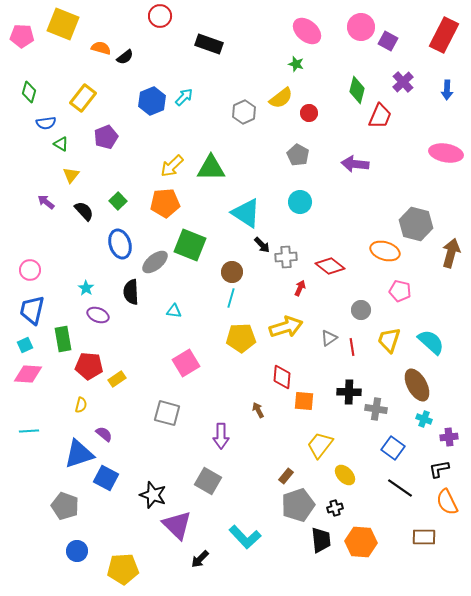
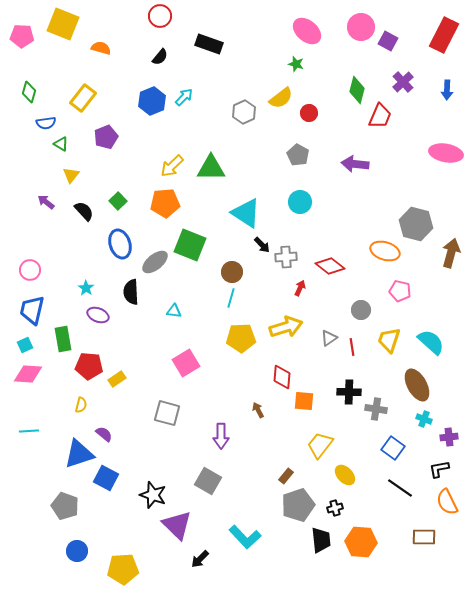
black semicircle at (125, 57): moved 35 px right; rotated 12 degrees counterclockwise
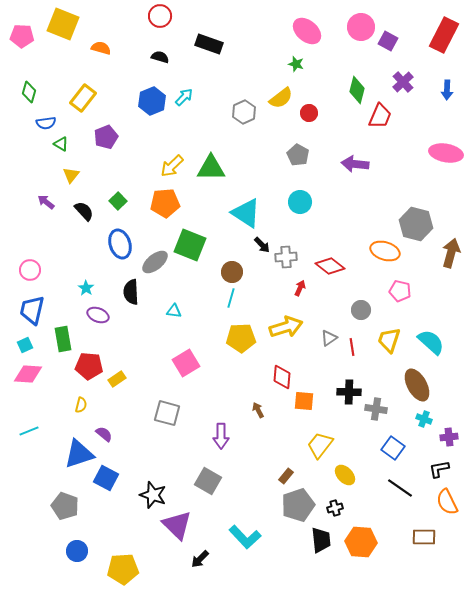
black semicircle at (160, 57): rotated 114 degrees counterclockwise
cyan line at (29, 431): rotated 18 degrees counterclockwise
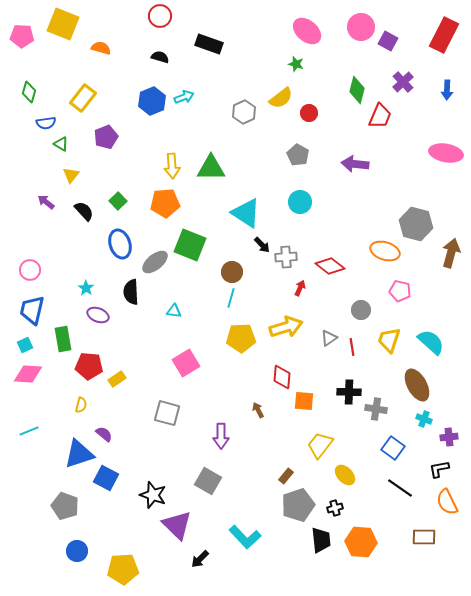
cyan arrow at (184, 97): rotated 24 degrees clockwise
yellow arrow at (172, 166): rotated 50 degrees counterclockwise
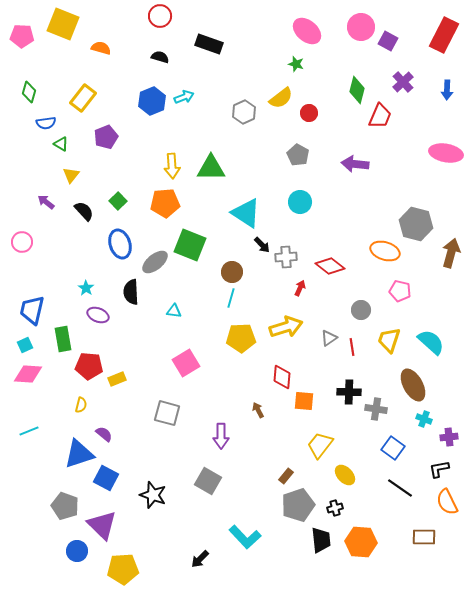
pink circle at (30, 270): moved 8 px left, 28 px up
yellow rectangle at (117, 379): rotated 12 degrees clockwise
brown ellipse at (417, 385): moved 4 px left
purple triangle at (177, 525): moved 75 px left
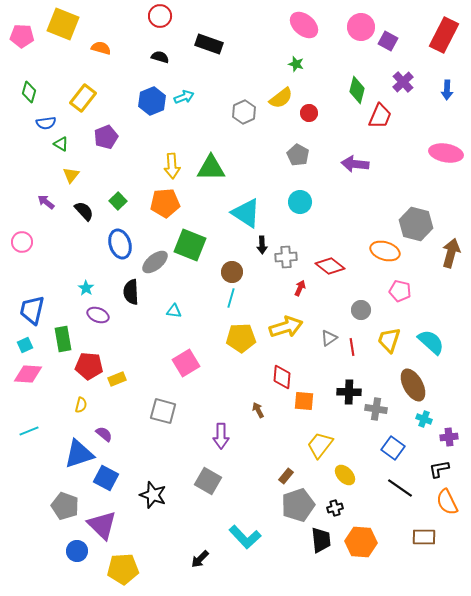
pink ellipse at (307, 31): moved 3 px left, 6 px up
black arrow at (262, 245): rotated 42 degrees clockwise
gray square at (167, 413): moved 4 px left, 2 px up
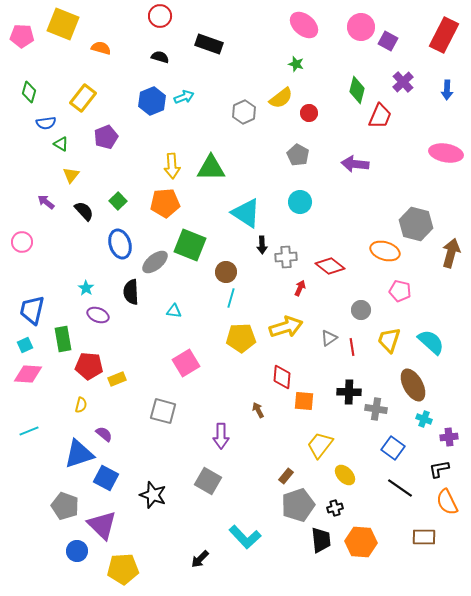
brown circle at (232, 272): moved 6 px left
